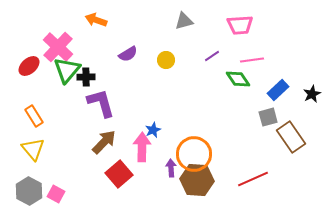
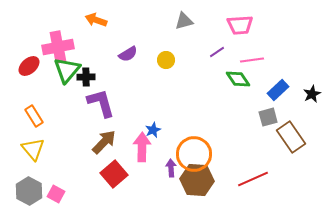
pink cross: rotated 36 degrees clockwise
purple line: moved 5 px right, 4 px up
red square: moved 5 px left
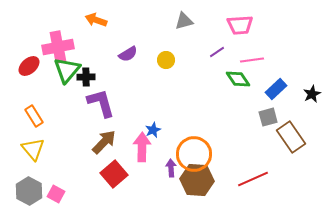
blue rectangle: moved 2 px left, 1 px up
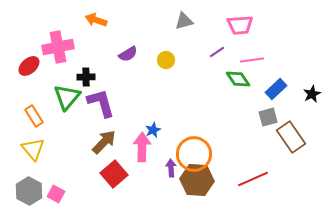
green triangle: moved 27 px down
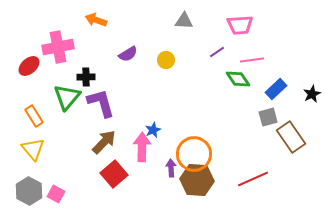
gray triangle: rotated 18 degrees clockwise
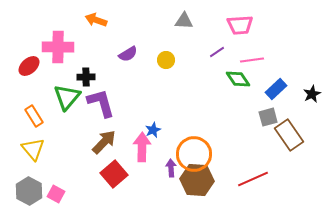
pink cross: rotated 12 degrees clockwise
brown rectangle: moved 2 px left, 2 px up
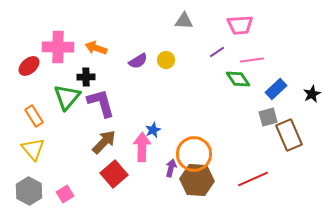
orange arrow: moved 28 px down
purple semicircle: moved 10 px right, 7 px down
brown rectangle: rotated 12 degrees clockwise
purple arrow: rotated 18 degrees clockwise
pink square: moved 9 px right; rotated 30 degrees clockwise
